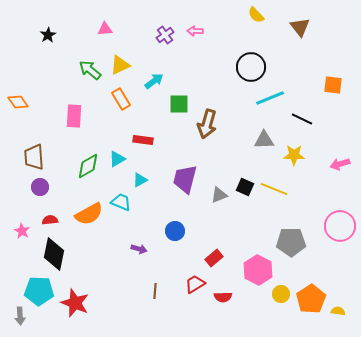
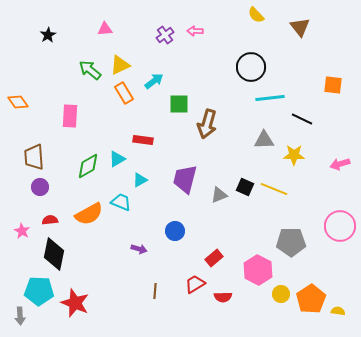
cyan line at (270, 98): rotated 16 degrees clockwise
orange rectangle at (121, 99): moved 3 px right, 6 px up
pink rectangle at (74, 116): moved 4 px left
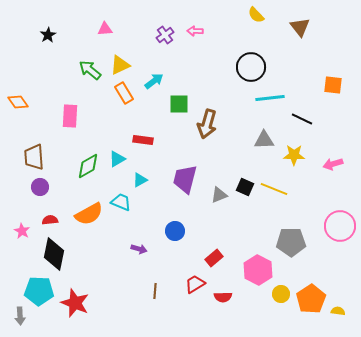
pink arrow at (340, 164): moved 7 px left
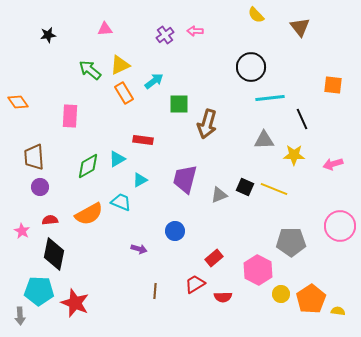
black star at (48, 35): rotated 21 degrees clockwise
black line at (302, 119): rotated 40 degrees clockwise
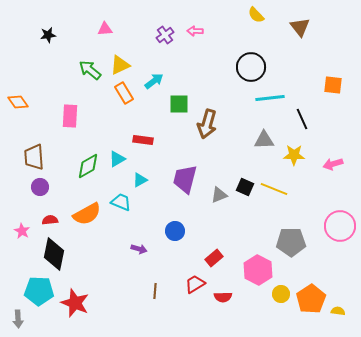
orange semicircle at (89, 214): moved 2 px left
gray arrow at (20, 316): moved 2 px left, 3 px down
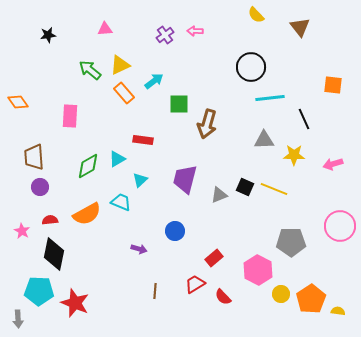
orange rectangle at (124, 93): rotated 10 degrees counterclockwise
black line at (302, 119): moved 2 px right
cyan triangle at (140, 180): rotated 14 degrees counterclockwise
red semicircle at (223, 297): rotated 48 degrees clockwise
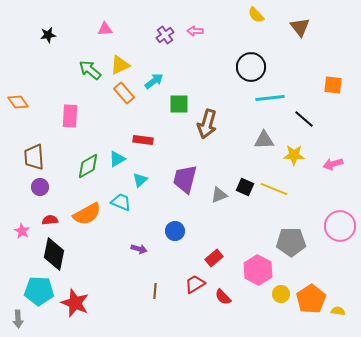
black line at (304, 119): rotated 25 degrees counterclockwise
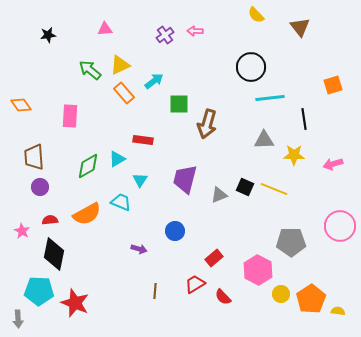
orange square at (333, 85): rotated 24 degrees counterclockwise
orange diamond at (18, 102): moved 3 px right, 3 px down
black line at (304, 119): rotated 40 degrees clockwise
cyan triangle at (140, 180): rotated 14 degrees counterclockwise
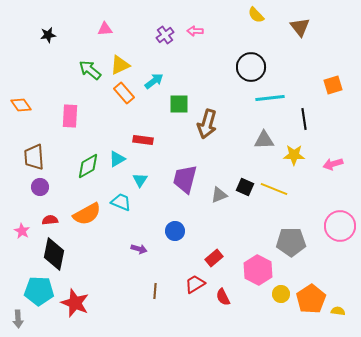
red semicircle at (223, 297): rotated 18 degrees clockwise
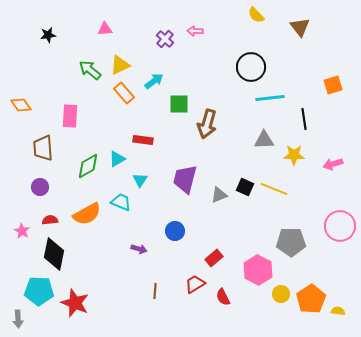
purple cross at (165, 35): moved 4 px down; rotated 12 degrees counterclockwise
brown trapezoid at (34, 157): moved 9 px right, 9 px up
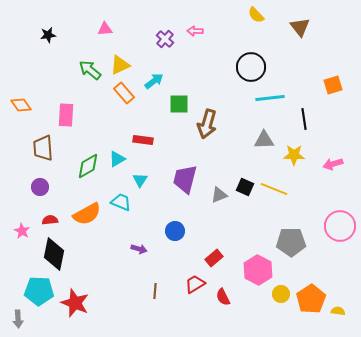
pink rectangle at (70, 116): moved 4 px left, 1 px up
